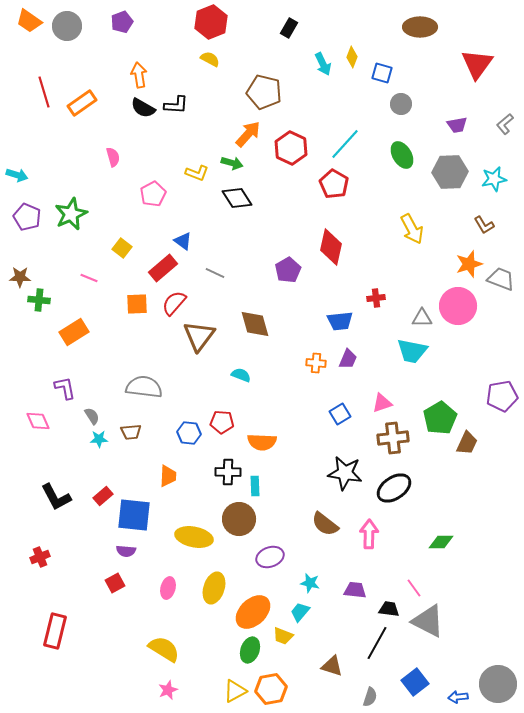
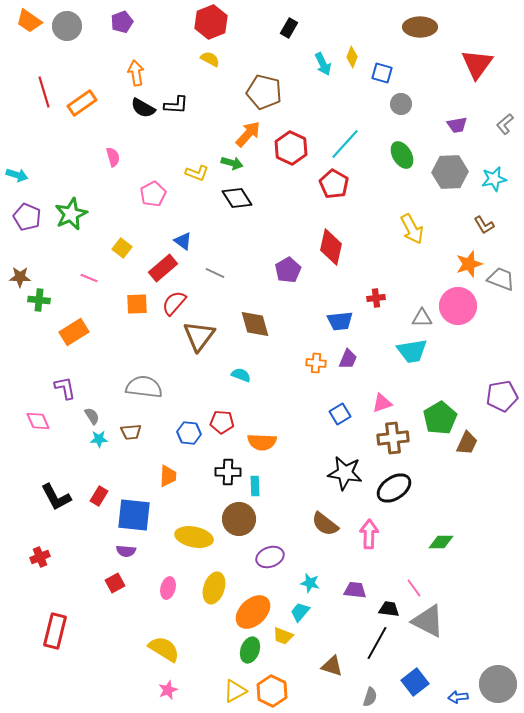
orange arrow at (139, 75): moved 3 px left, 2 px up
cyan trapezoid at (412, 351): rotated 20 degrees counterclockwise
red rectangle at (103, 496): moved 4 px left; rotated 18 degrees counterclockwise
orange hexagon at (271, 689): moved 1 px right, 2 px down; rotated 24 degrees counterclockwise
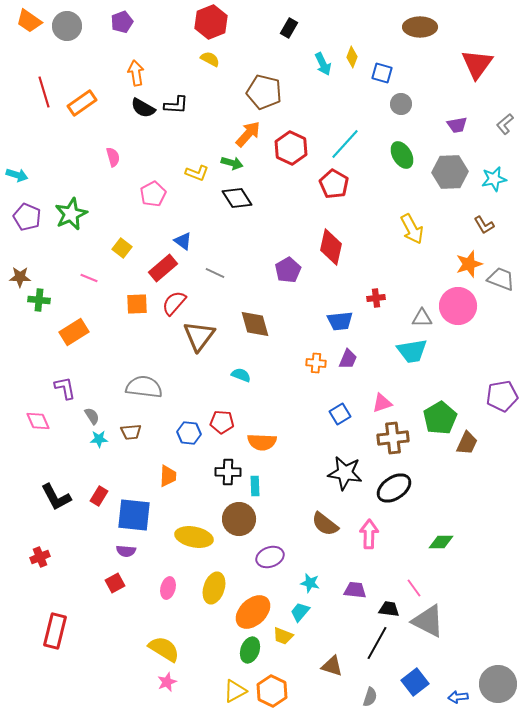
pink star at (168, 690): moved 1 px left, 8 px up
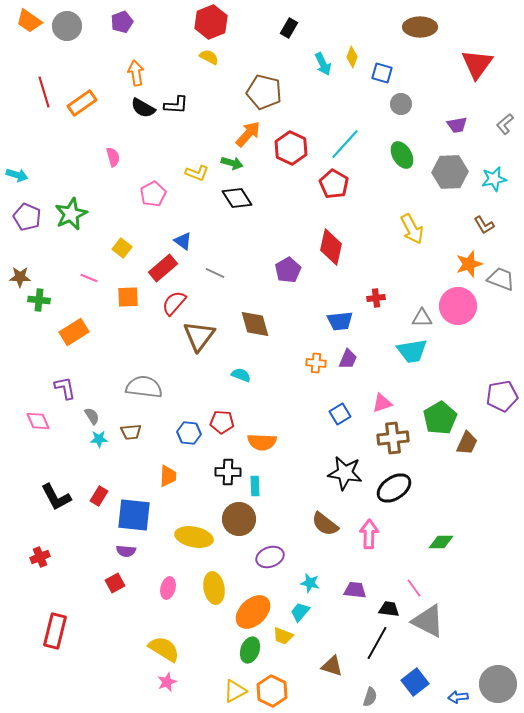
yellow semicircle at (210, 59): moved 1 px left, 2 px up
orange square at (137, 304): moved 9 px left, 7 px up
yellow ellipse at (214, 588): rotated 28 degrees counterclockwise
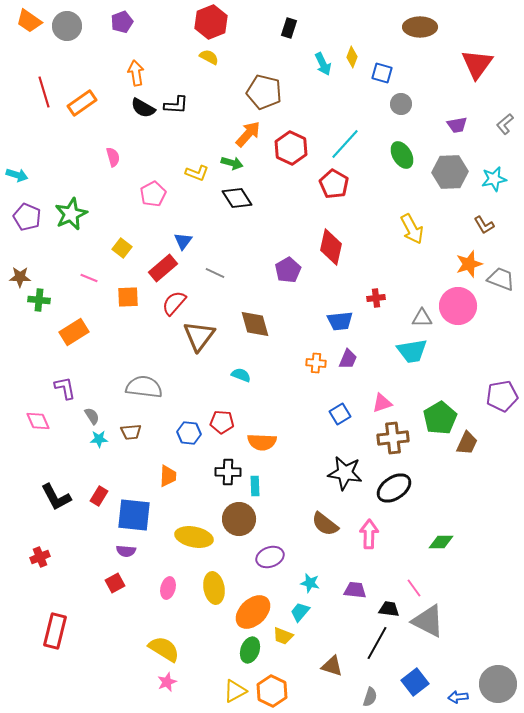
black rectangle at (289, 28): rotated 12 degrees counterclockwise
blue triangle at (183, 241): rotated 30 degrees clockwise
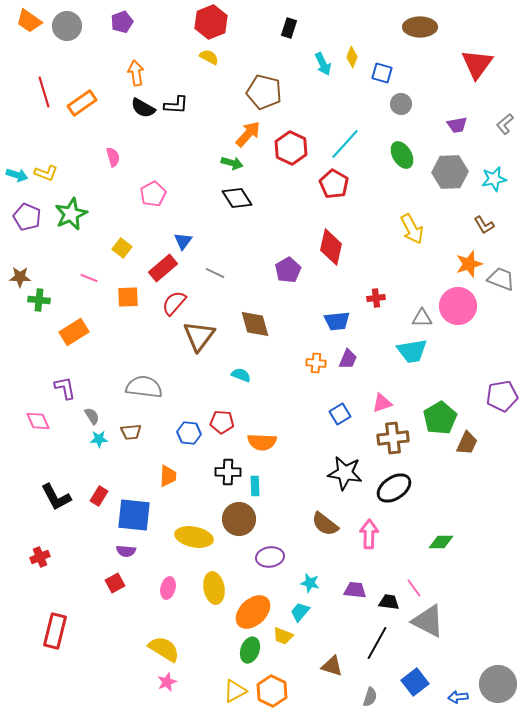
yellow L-shape at (197, 173): moved 151 px left
blue trapezoid at (340, 321): moved 3 px left
purple ellipse at (270, 557): rotated 12 degrees clockwise
black trapezoid at (389, 609): moved 7 px up
